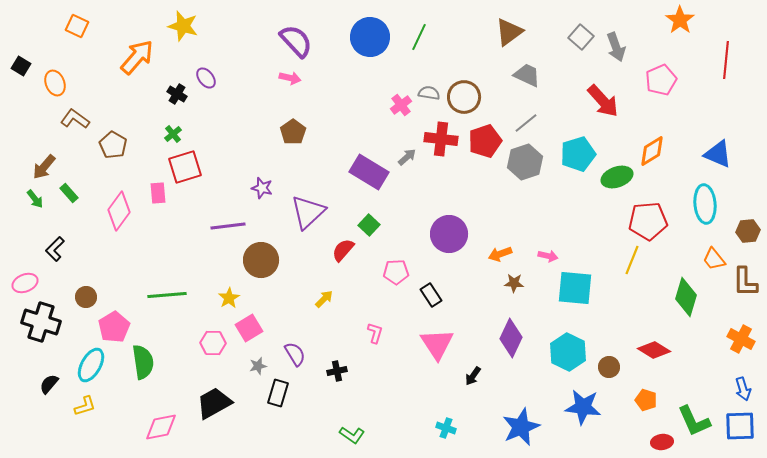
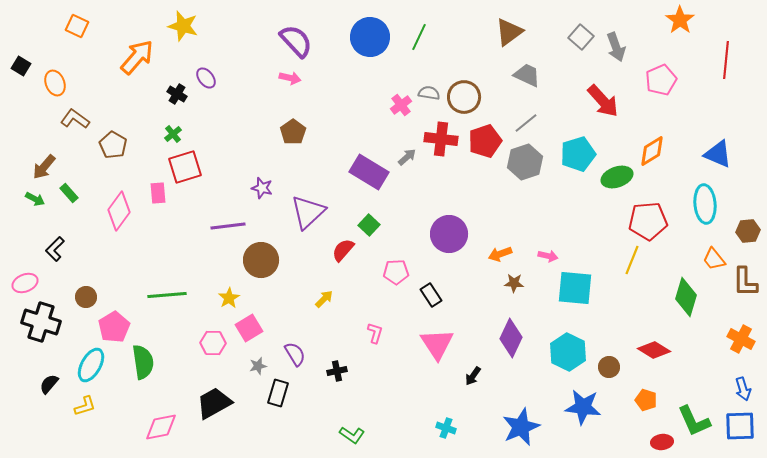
green arrow at (35, 199): rotated 24 degrees counterclockwise
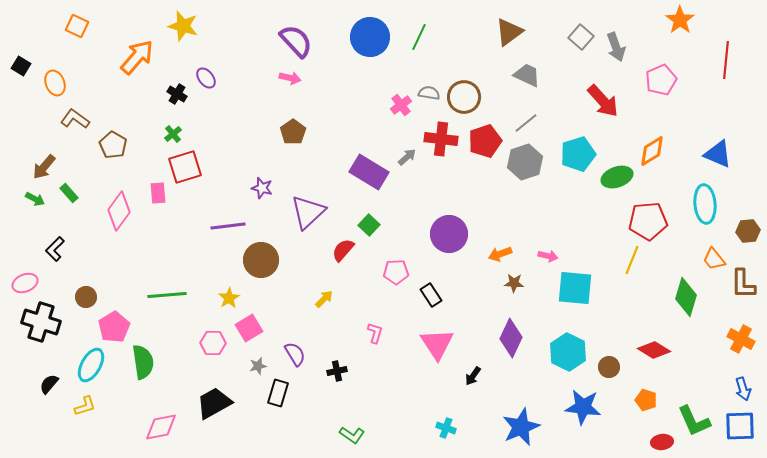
brown L-shape at (745, 282): moved 2 px left, 2 px down
